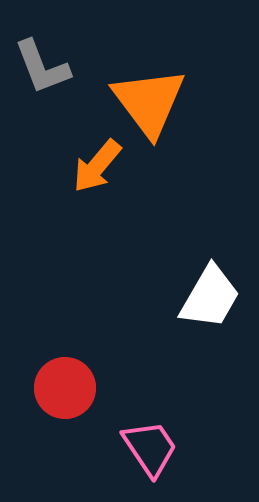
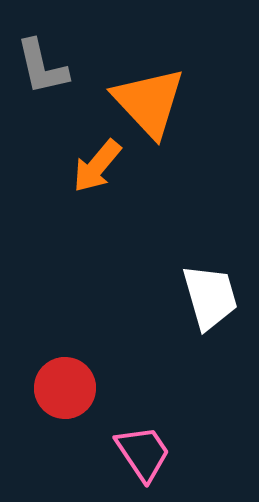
gray L-shape: rotated 8 degrees clockwise
orange triangle: rotated 6 degrees counterclockwise
white trapezoid: rotated 46 degrees counterclockwise
pink trapezoid: moved 7 px left, 5 px down
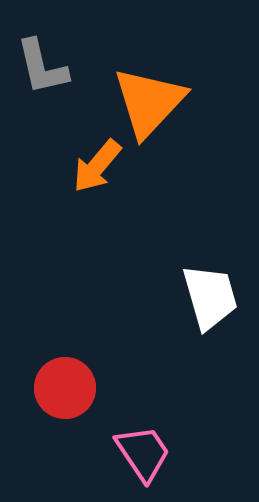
orange triangle: rotated 26 degrees clockwise
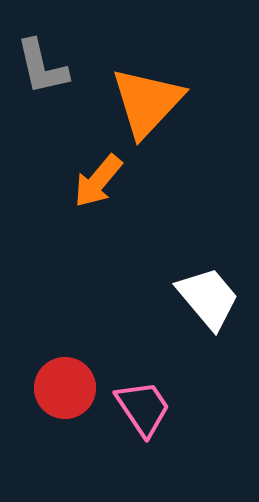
orange triangle: moved 2 px left
orange arrow: moved 1 px right, 15 px down
white trapezoid: moved 2 px left, 1 px down; rotated 24 degrees counterclockwise
pink trapezoid: moved 45 px up
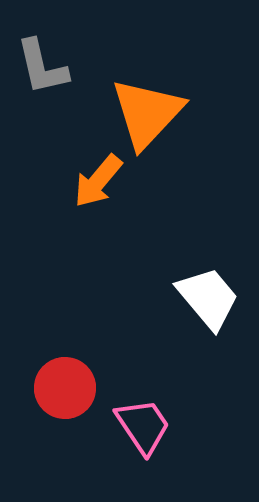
orange triangle: moved 11 px down
pink trapezoid: moved 18 px down
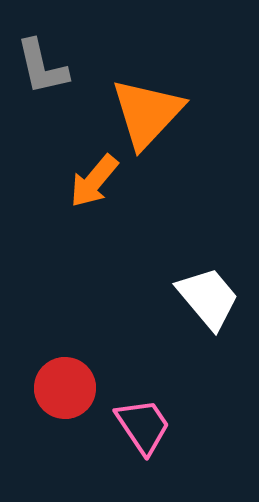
orange arrow: moved 4 px left
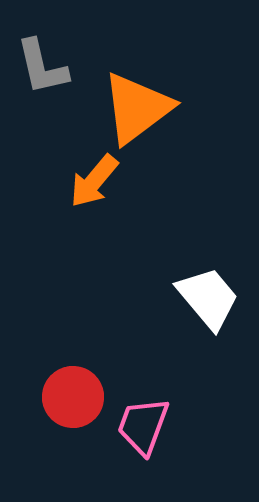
orange triangle: moved 10 px left, 5 px up; rotated 10 degrees clockwise
red circle: moved 8 px right, 9 px down
pink trapezoid: rotated 126 degrees counterclockwise
